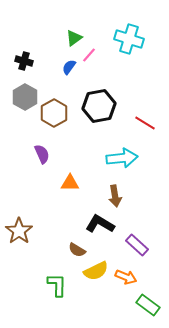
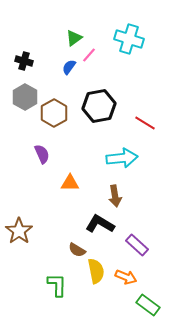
yellow semicircle: rotated 75 degrees counterclockwise
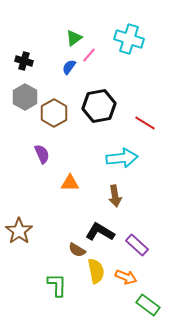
black L-shape: moved 8 px down
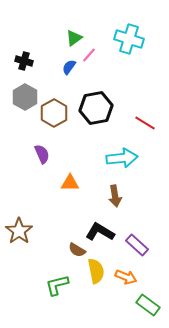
black hexagon: moved 3 px left, 2 px down
green L-shape: rotated 105 degrees counterclockwise
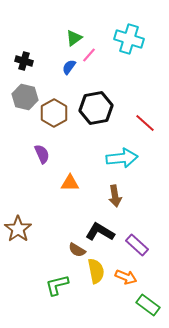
gray hexagon: rotated 15 degrees counterclockwise
red line: rotated 10 degrees clockwise
brown star: moved 1 px left, 2 px up
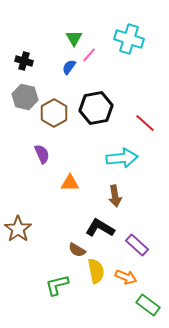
green triangle: rotated 24 degrees counterclockwise
black L-shape: moved 4 px up
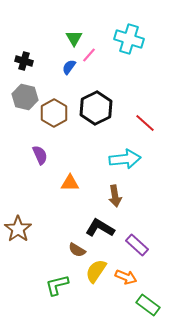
black hexagon: rotated 16 degrees counterclockwise
purple semicircle: moved 2 px left, 1 px down
cyan arrow: moved 3 px right, 1 px down
yellow semicircle: rotated 135 degrees counterclockwise
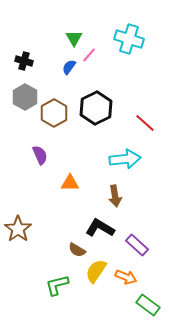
gray hexagon: rotated 15 degrees clockwise
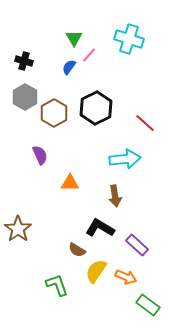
green L-shape: rotated 85 degrees clockwise
